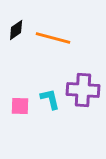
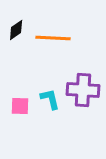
orange line: rotated 12 degrees counterclockwise
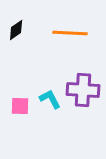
orange line: moved 17 px right, 5 px up
cyan L-shape: rotated 15 degrees counterclockwise
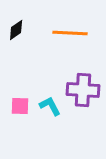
cyan L-shape: moved 7 px down
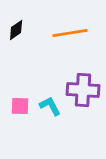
orange line: rotated 12 degrees counterclockwise
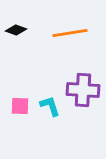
black diamond: rotated 55 degrees clockwise
cyan L-shape: rotated 10 degrees clockwise
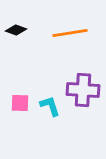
pink square: moved 3 px up
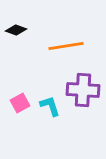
orange line: moved 4 px left, 13 px down
pink square: rotated 30 degrees counterclockwise
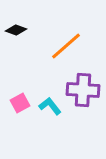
orange line: rotated 32 degrees counterclockwise
cyan L-shape: rotated 20 degrees counterclockwise
